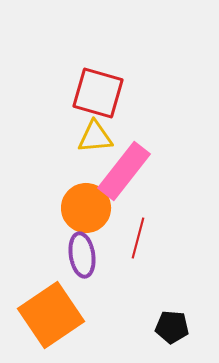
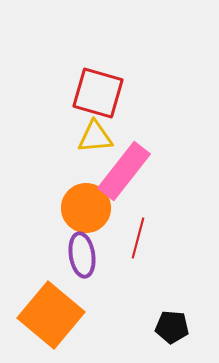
orange square: rotated 16 degrees counterclockwise
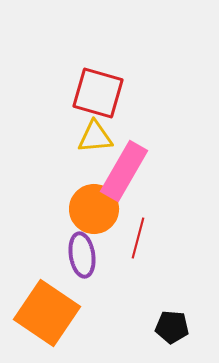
pink rectangle: rotated 8 degrees counterclockwise
orange circle: moved 8 px right, 1 px down
orange square: moved 4 px left, 2 px up; rotated 6 degrees counterclockwise
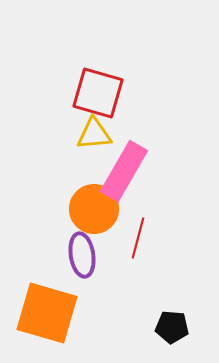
yellow triangle: moved 1 px left, 3 px up
orange square: rotated 18 degrees counterclockwise
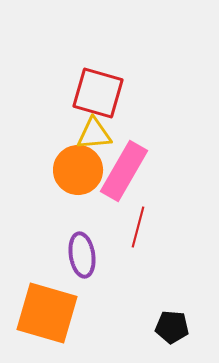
orange circle: moved 16 px left, 39 px up
red line: moved 11 px up
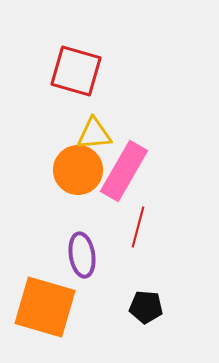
red square: moved 22 px left, 22 px up
orange square: moved 2 px left, 6 px up
black pentagon: moved 26 px left, 20 px up
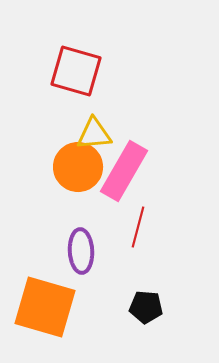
orange circle: moved 3 px up
purple ellipse: moved 1 px left, 4 px up; rotated 6 degrees clockwise
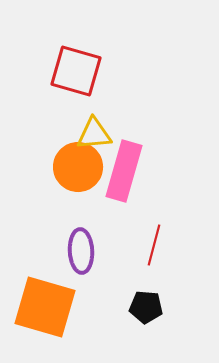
pink rectangle: rotated 14 degrees counterclockwise
red line: moved 16 px right, 18 px down
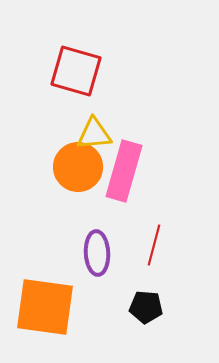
purple ellipse: moved 16 px right, 2 px down
orange square: rotated 8 degrees counterclockwise
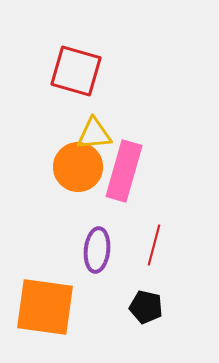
purple ellipse: moved 3 px up; rotated 9 degrees clockwise
black pentagon: rotated 8 degrees clockwise
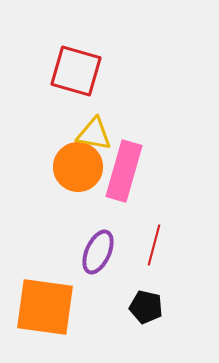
yellow triangle: rotated 15 degrees clockwise
purple ellipse: moved 1 px right, 2 px down; rotated 18 degrees clockwise
